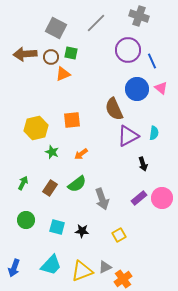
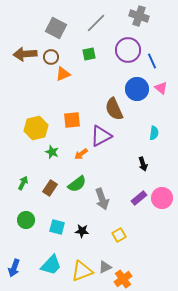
green square: moved 18 px right, 1 px down; rotated 24 degrees counterclockwise
purple triangle: moved 27 px left
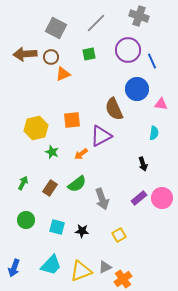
pink triangle: moved 16 px down; rotated 32 degrees counterclockwise
yellow triangle: moved 1 px left
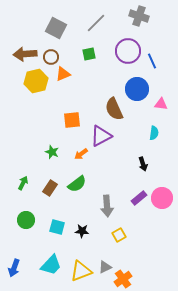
purple circle: moved 1 px down
yellow hexagon: moved 47 px up
gray arrow: moved 5 px right, 7 px down; rotated 15 degrees clockwise
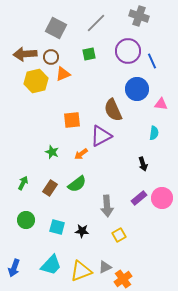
brown semicircle: moved 1 px left, 1 px down
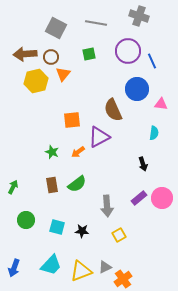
gray line: rotated 55 degrees clockwise
orange triangle: rotated 28 degrees counterclockwise
purple triangle: moved 2 px left, 1 px down
orange arrow: moved 3 px left, 2 px up
green arrow: moved 10 px left, 4 px down
brown rectangle: moved 2 px right, 3 px up; rotated 42 degrees counterclockwise
